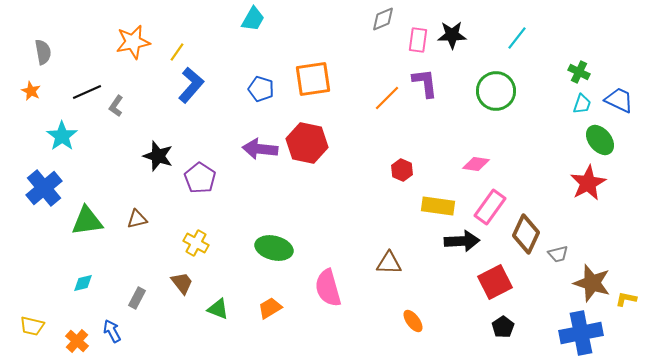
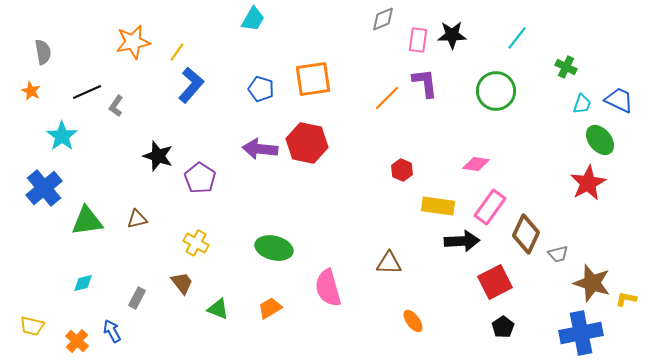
green cross at (579, 72): moved 13 px left, 5 px up
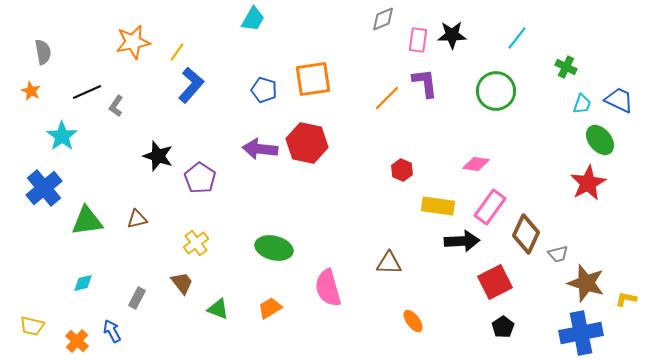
blue pentagon at (261, 89): moved 3 px right, 1 px down
yellow cross at (196, 243): rotated 25 degrees clockwise
brown star at (592, 283): moved 6 px left
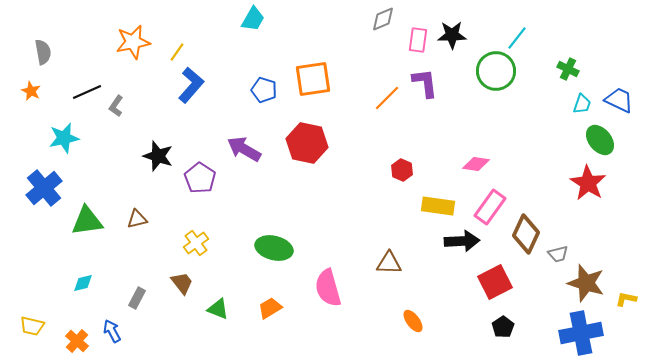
green cross at (566, 67): moved 2 px right, 2 px down
green circle at (496, 91): moved 20 px up
cyan star at (62, 136): moved 2 px right, 2 px down; rotated 24 degrees clockwise
purple arrow at (260, 149): moved 16 px left; rotated 24 degrees clockwise
red star at (588, 183): rotated 12 degrees counterclockwise
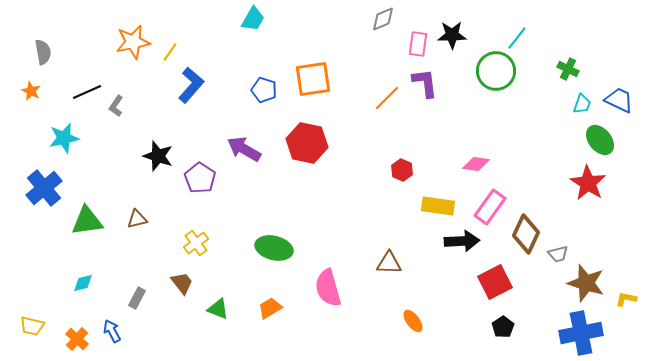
pink rectangle at (418, 40): moved 4 px down
yellow line at (177, 52): moved 7 px left
orange cross at (77, 341): moved 2 px up
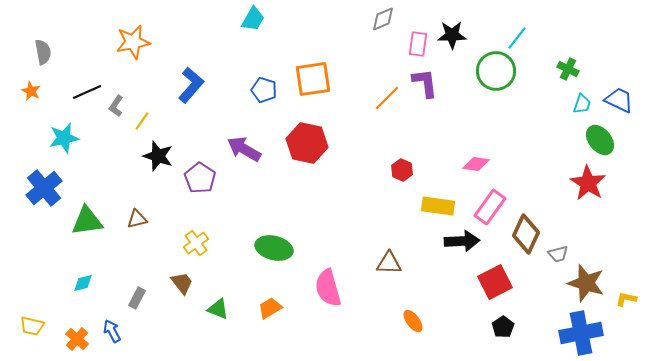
yellow line at (170, 52): moved 28 px left, 69 px down
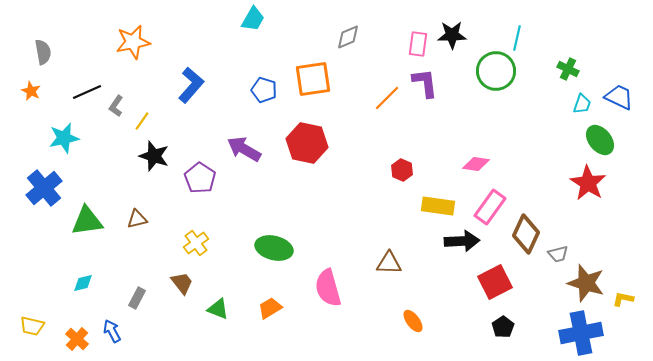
gray diamond at (383, 19): moved 35 px left, 18 px down
cyan line at (517, 38): rotated 25 degrees counterclockwise
blue trapezoid at (619, 100): moved 3 px up
black star at (158, 156): moved 4 px left
yellow L-shape at (626, 299): moved 3 px left
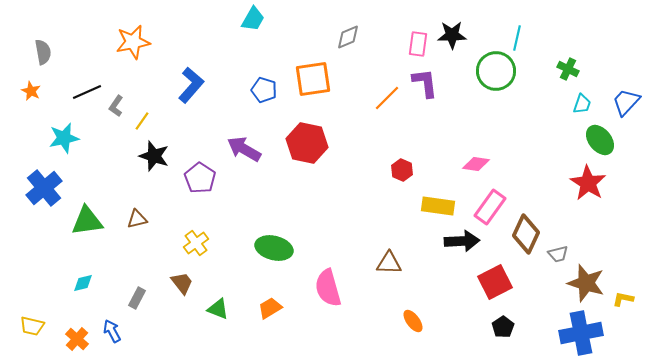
blue trapezoid at (619, 97): moved 7 px right, 5 px down; rotated 72 degrees counterclockwise
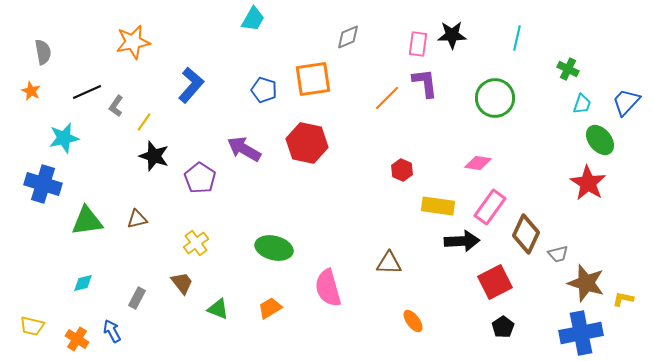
green circle at (496, 71): moved 1 px left, 27 px down
yellow line at (142, 121): moved 2 px right, 1 px down
pink diamond at (476, 164): moved 2 px right, 1 px up
blue cross at (44, 188): moved 1 px left, 4 px up; rotated 33 degrees counterclockwise
orange cross at (77, 339): rotated 10 degrees counterclockwise
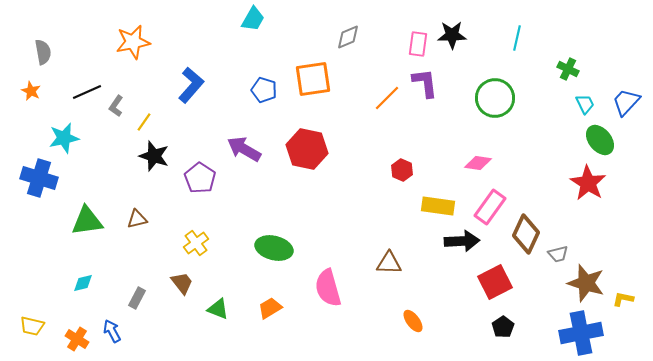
cyan trapezoid at (582, 104): moved 3 px right; rotated 45 degrees counterclockwise
red hexagon at (307, 143): moved 6 px down
blue cross at (43, 184): moved 4 px left, 6 px up
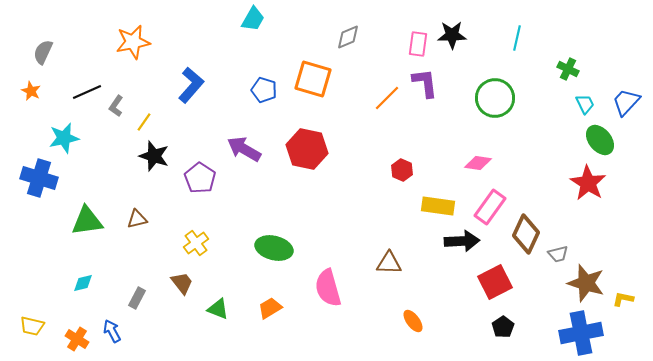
gray semicircle at (43, 52): rotated 145 degrees counterclockwise
orange square at (313, 79): rotated 24 degrees clockwise
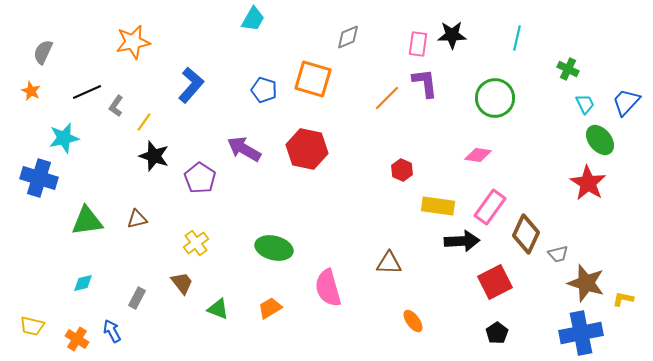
pink diamond at (478, 163): moved 8 px up
black pentagon at (503, 327): moved 6 px left, 6 px down
